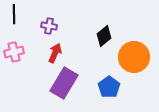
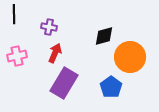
purple cross: moved 1 px down
black diamond: rotated 25 degrees clockwise
pink cross: moved 3 px right, 4 px down
orange circle: moved 4 px left
blue pentagon: moved 2 px right
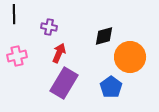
red arrow: moved 4 px right
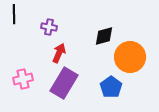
pink cross: moved 6 px right, 23 px down
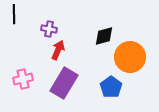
purple cross: moved 2 px down
red arrow: moved 1 px left, 3 px up
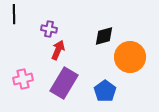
blue pentagon: moved 6 px left, 4 px down
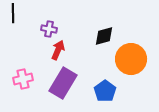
black line: moved 1 px left, 1 px up
orange circle: moved 1 px right, 2 px down
purple rectangle: moved 1 px left
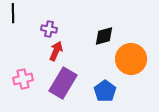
red arrow: moved 2 px left, 1 px down
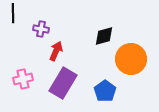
purple cross: moved 8 px left
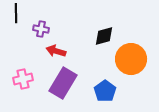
black line: moved 3 px right
red arrow: rotated 96 degrees counterclockwise
